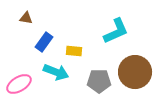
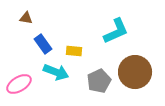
blue rectangle: moved 1 px left, 2 px down; rotated 72 degrees counterclockwise
gray pentagon: rotated 25 degrees counterclockwise
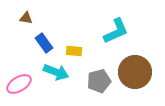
blue rectangle: moved 1 px right, 1 px up
gray pentagon: rotated 10 degrees clockwise
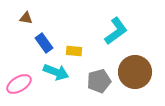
cyan L-shape: rotated 12 degrees counterclockwise
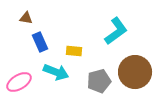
blue rectangle: moved 4 px left, 1 px up; rotated 12 degrees clockwise
pink ellipse: moved 2 px up
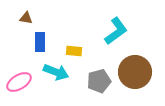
blue rectangle: rotated 24 degrees clockwise
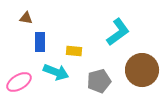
cyan L-shape: moved 2 px right, 1 px down
brown circle: moved 7 px right, 2 px up
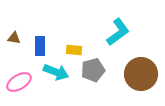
brown triangle: moved 12 px left, 20 px down
blue rectangle: moved 4 px down
yellow rectangle: moved 1 px up
brown circle: moved 1 px left, 4 px down
gray pentagon: moved 6 px left, 11 px up
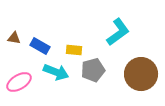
blue rectangle: rotated 60 degrees counterclockwise
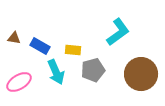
yellow rectangle: moved 1 px left
cyan arrow: rotated 45 degrees clockwise
